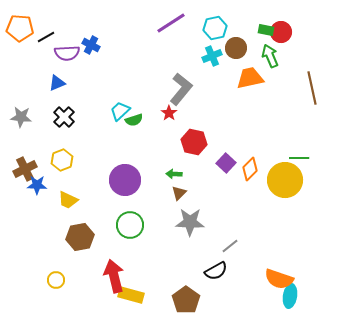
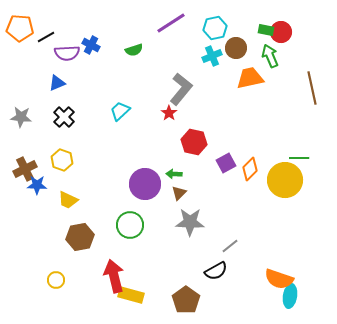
green semicircle at (134, 120): moved 70 px up
yellow hexagon at (62, 160): rotated 20 degrees counterclockwise
purple square at (226, 163): rotated 18 degrees clockwise
purple circle at (125, 180): moved 20 px right, 4 px down
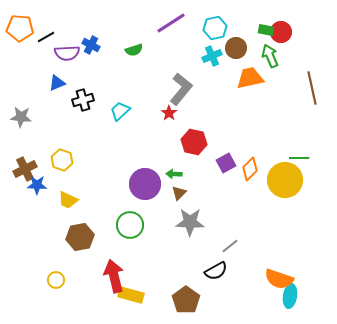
black cross at (64, 117): moved 19 px right, 17 px up; rotated 30 degrees clockwise
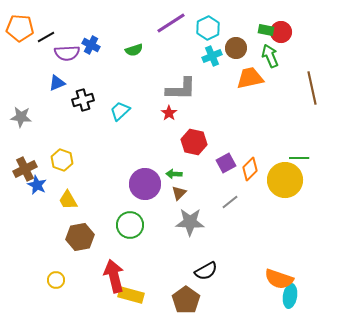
cyan hexagon at (215, 28): moved 7 px left; rotated 15 degrees counterclockwise
gray L-shape at (181, 89): rotated 52 degrees clockwise
blue star at (37, 185): rotated 24 degrees clockwise
yellow trapezoid at (68, 200): rotated 35 degrees clockwise
gray line at (230, 246): moved 44 px up
black semicircle at (216, 271): moved 10 px left
